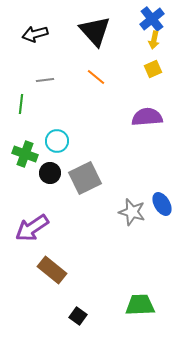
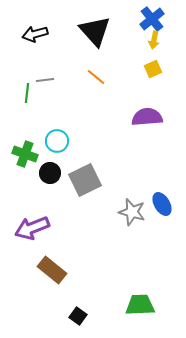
green line: moved 6 px right, 11 px up
gray square: moved 2 px down
purple arrow: rotated 12 degrees clockwise
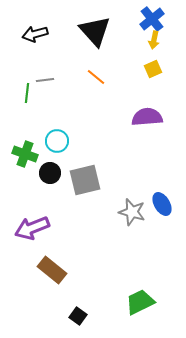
gray square: rotated 12 degrees clockwise
green trapezoid: moved 3 px up; rotated 24 degrees counterclockwise
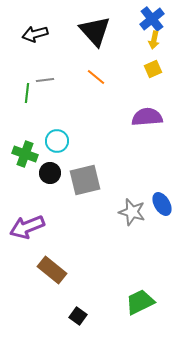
purple arrow: moved 5 px left, 1 px up
